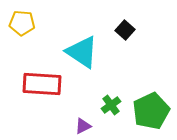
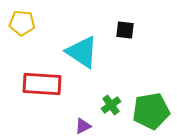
black square: rotated 36 degrees counterclockwise
green pentagon: rotated 15 degrees clockwise
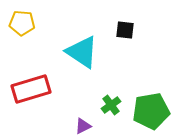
red rectangle: moved 11 px left, 5 px down; rotated 21 degrees counterclockwise
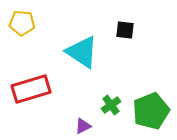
green pentagon: rotated 12 degrees counterclockwise
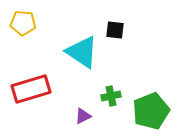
yellow pentagon: moved 1 px right
black square: moved 10 px left
green cross: moved 9 px up; rotated 24 degrees clockwise
purple triangle: moved 10 px up
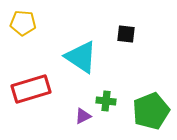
black square: moved 11 px right, 4 px down
cyan triangle: moved 1 px left, 5 px down
green cross: moved 5 px left, 5 px down; rotated 18 degrees clockwise
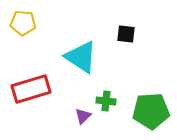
green pentagon: rotated 18 degrees clockwise
purple triangle: rotated 18 degrees counterclockwise
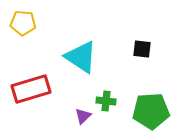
black square: moved 16 px right, 15 px down
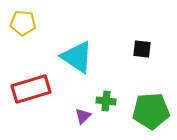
cyan triangle: moved 4 px left
